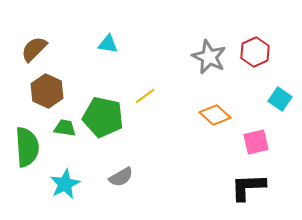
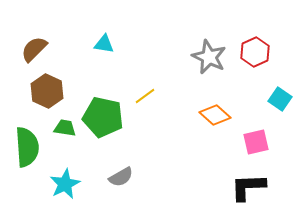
cyan triangle: moved 4 px left
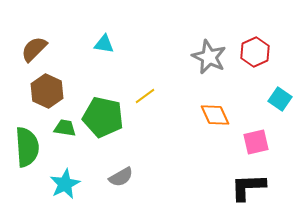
orange diamond: rotated 24 degrees clockwise
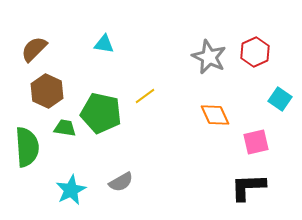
green pentagon: moved 2 px left, 4 px up
gray semicircle: moved 5 px down
cyan star: moved 6 px right, 6 px down
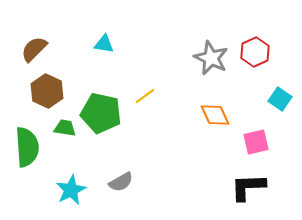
gray star: moved 2 px right, 1 px down
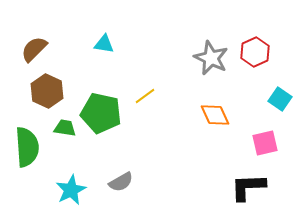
pink square: moved 9 px right, 1 px down
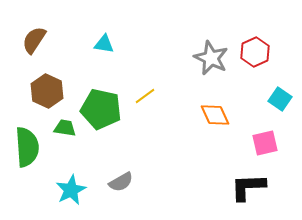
brown semicircle: moved 9 px up; rotated 12 degrees counterclockwise
green pentagon: moved 4 px up
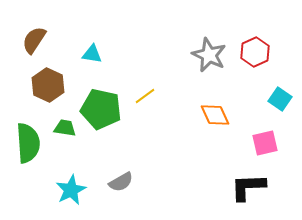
cyan triangle: moved 12 px left, 10 px down
gray star: moved 2 px left, 3 px up
brown hexagon: moved 1 px right, 6 px up
green semicircle: moved 1 px right, 4 px up
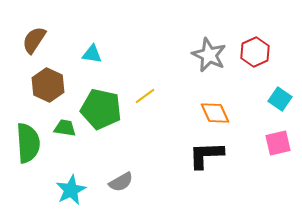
orange diamond: moved 2 px up
pink square: moved 13 px right
black L-shape: moved 42 px left, 32 px up
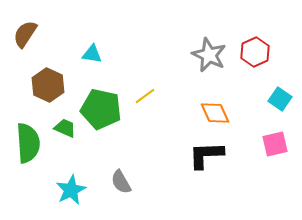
brown semicircle: moved 9 px left, 6 px up
green trapezoid: rotated 15 degrees clockwise
pink square: moved 3 px left, 1 px down
gray semicircle: rotated 90 degrees clockwise
